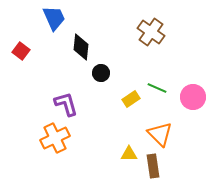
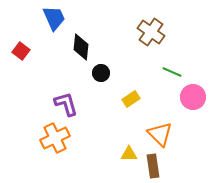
green line: moved 15 px right, 16 px up
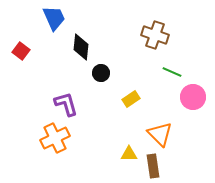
brown cross: moved 4 px right, 3 px down; rotated 16 degrees counterclockwise
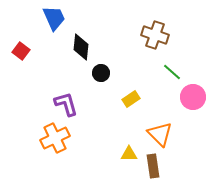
green line: rotated 18 degrees clockwise
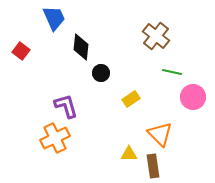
brown cross: moved 1 px right, 1 px down; rotated 20 degrees clockwise
green line: rotated 30 degrees counterclockwise
purple L-shape: moved 2 px down
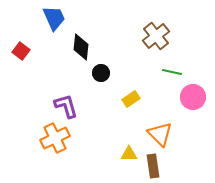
brown cross: rotated 12 degrees clockwise
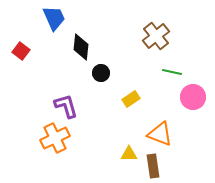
orange triangle: rotated 24 degrees counterclockwise
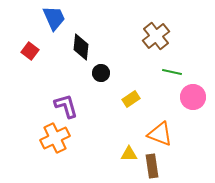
red square: moved 9 px right
brown rectangle: moved 1 px left
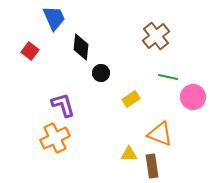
green line: moved 4 px left, 5 px down
purple L-shape: moved 3 px left, 1 px up
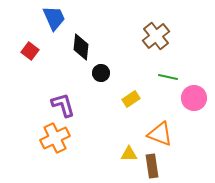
pink circle: moved 1 px right, 1 px down
